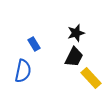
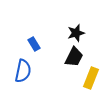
yellow rectangle: rotated 65 degrees clockwise
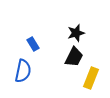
blue rectangle: moved 1 px left
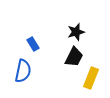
black star: moved 1 px up
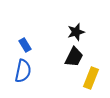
blue rectangle: moved 8 px left, 1 px down
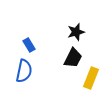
blue rectangle: moved 4 px right
black trapezoid: moved 1 px left, 1 px down
blue semicircle: moved 1 px right
